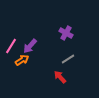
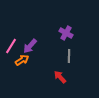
gray line: moved 1 px right, 3 px up; rotated 56 degrees counterclockwise
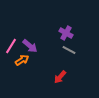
purple arrow: rotated 91 degrees counterclockwise
gray line: moved 6 px up; rotated 64 degrees counterclockwise
red arrow: rotated 96 degrees counterclockwise
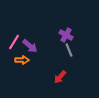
purple cross: moved 2 px down
pink line: moved 3 px right, 4 px up
gray line: rotated 40 degrees clockwise
orange arrow: rotated 32 degrees clockwise
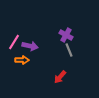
purple arrow: rotated 28 degrees counterclockwise
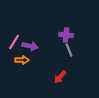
purple cross: rotated 24 degrees counterclockwise
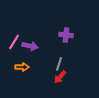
gray line: moved 10 px left, 14 px down; rotated 40 degrees clockwise
orange arrow: moved 7 px down
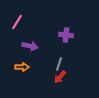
pink line: moved 3 px right, 20 px up
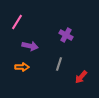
purple cross: rotated 24 degrees clockwise
red arrow: moved 21 px right
